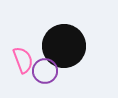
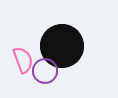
black circle: moved 2 px left
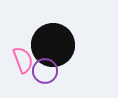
black circle: moved 9 px left, 1 px up
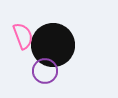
pink semicircle: moved 24 px up
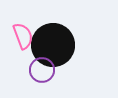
purple circle: moved 3 px left, 1 px up
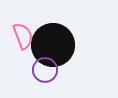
purple circle: moved 3 px right
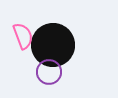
purple circle: moved 4 px right, 2 px down
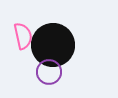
pink semicircle: rotated 8 degrees clockwise
